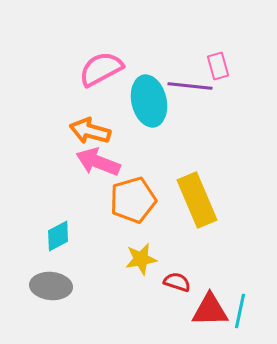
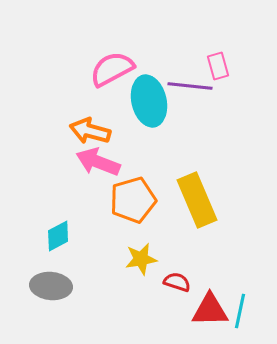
pink semicircle: moved 11 px right
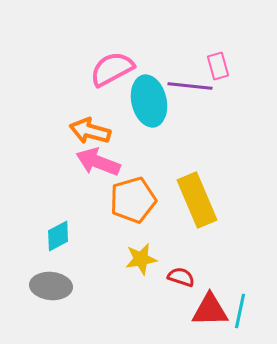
red semicircle: moved 4 px right, 5 px up
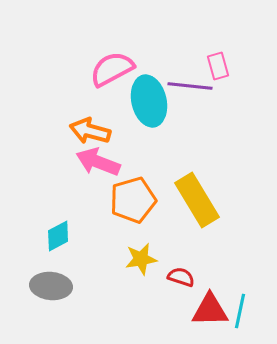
yellow rectangle: rotated 8 degrees counterclockwise
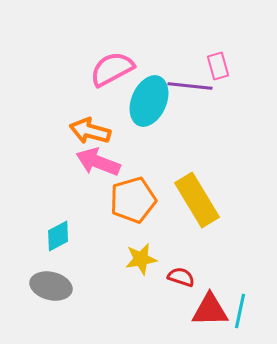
cyan ellipse: rotated 36 degrees clockwise
gray ellipse: rotated 9 degrees clockwise
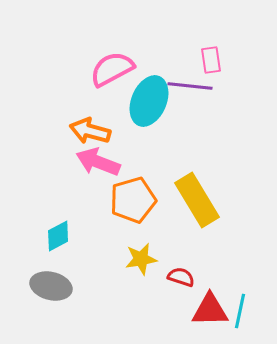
pink rectangle: moved 7 px left, 6 px up; rotated 8 degrees clockwise
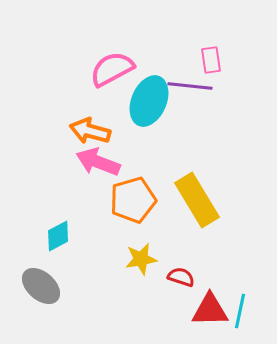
gray ellipse: moved 10 px left; rotated 27 degrees clockwise
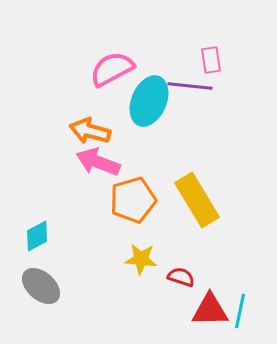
cyan diamond: moved 21 px left
yellow star: rotated 16 degrees clockwise
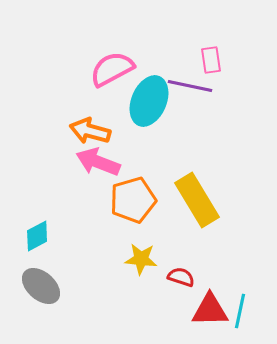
purple line: rotated 6 degrees clockwise
